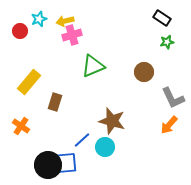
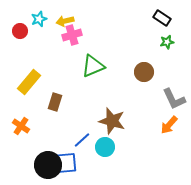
gray L-shape: moved 1 px right, 1 px down
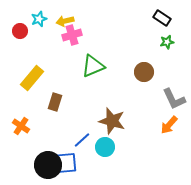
yellow rectangle: moved 3 px right, 4 px up
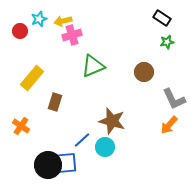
yellow arrow: moved 2 px left
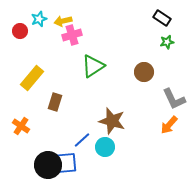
green triangle: rotated 10 degrees counterclockwise
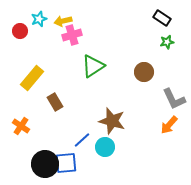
brown rectangle: rotated 48 degrees counterclockwise
black circle: moved 3 px left, 1 px up
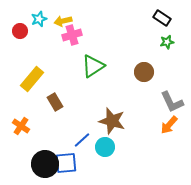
yellow rectangle: moved 1 px down
gray L-shape: moved 2 px left, 3 px down
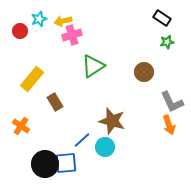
orange arrow: rotated 60 degrees counterclockwise
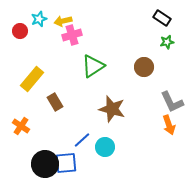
brown circle: moved 5 px up
brown star: moved 12 px up
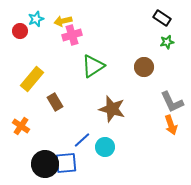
cyan star: moved 3 px left
orange arrow: moved 2 px right
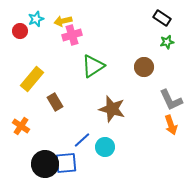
gray L-shape: moved 1 px left, 2 px up
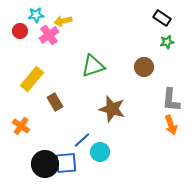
cyan star: moved 4 px up; rotated 14 degrees clockwise
pink cross: moved 23 px left; rotated 18 degrees counterclockwise
green triangle: rotated 15 degrees clockwise
gray L-shape: rotated 30 degrees clockwise
cyan circle: moved 5 px left, 5 px down
